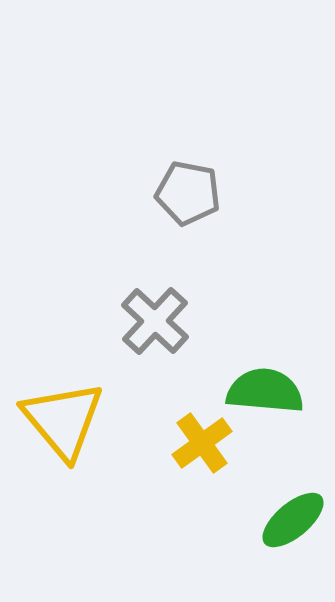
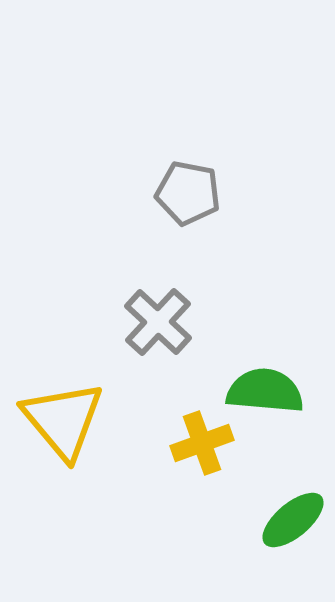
gray cross: moved 3 px right, 1 px down
yellow cross: rotated 16 degrees clockwise
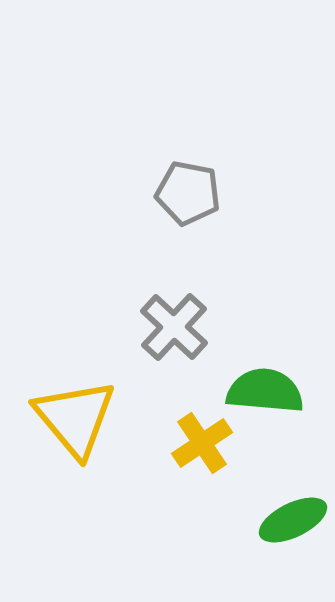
gray cross: moved 16 px right, 5 px down
yellow triangle: moved 12 px right, 2 px up
yellow cross: rotated 14 degrees counterclockwise
green ellipse: rotated 14 degrees clockwise
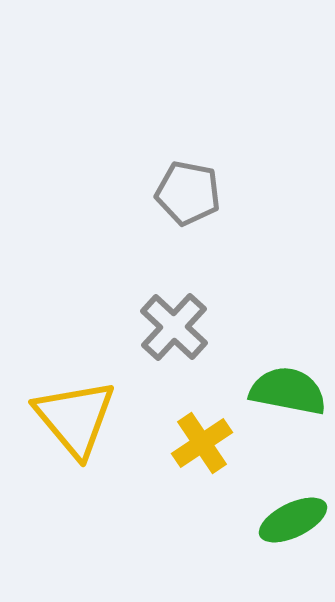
green semicircle: moved 23 px right; rotated 6 degrees clockwise
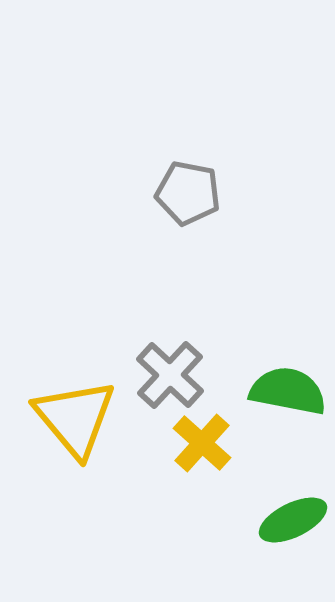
gray cross: moved 4 px left, 48 px down
yellow cross: rotated 14 degrees counterclockwise
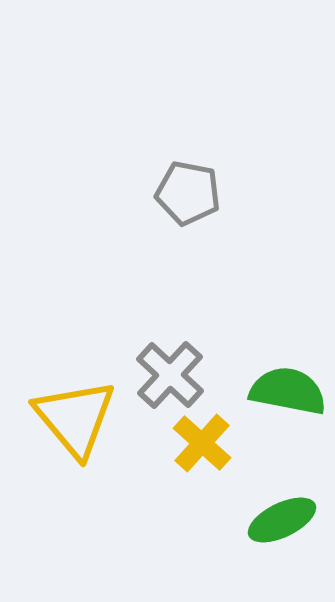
green ellipse: moved 11 px left
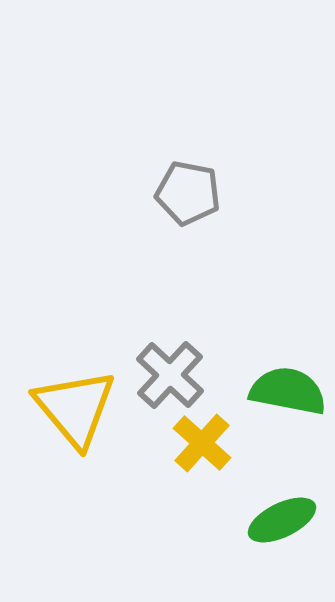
yellow triangle: moved 10 px up
